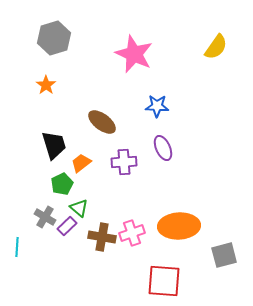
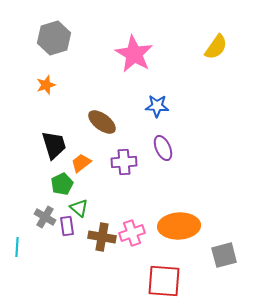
pink star: rotated 6 degrees clockwise
orange star: rotated 18 degrees clockwise
purple rectangle: rotated 54 degrees counterclockwise
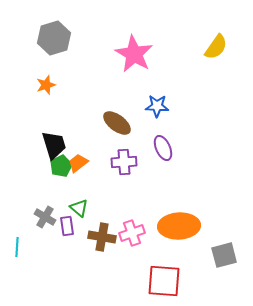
brown ellipse: moved 15 px right, 1 px down
orange trapezoid: moved 3 px left
green pentagon: moved 1 px left, 18 px up
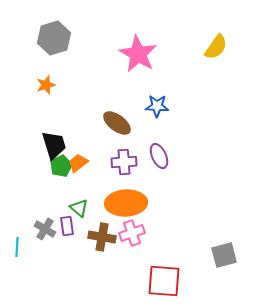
pink star: moved 4 px right
purple ellipse: moved 4 px left, 8 px down
gray cross: moved 12 px down
orange ellipse: moved 53 px left, 23 px up
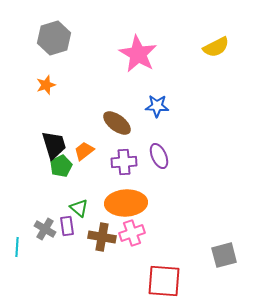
yellow semicircle: rotated 28 degrees clockwise
orange trapezoid: moved 6 px right, 12 px up
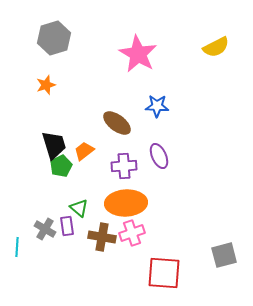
purple cross: moved 4 px down
red square: moved 8 px up
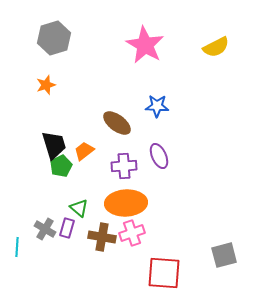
pink star: moved 7 px right, 9 px up
purple rectangle: moved 2 px down; rotated 24 degrees clockwise
